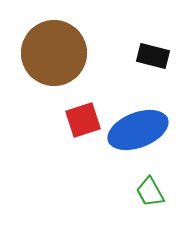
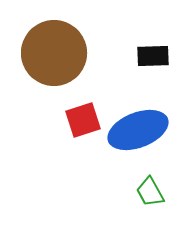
black rectangle: rotated 16 degrees counterclockwise
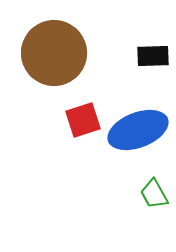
green trapezoid: moved 4 px right, 2 px down
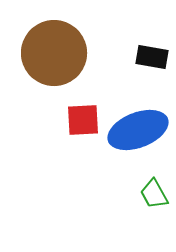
black rectangle: moved 1 px left, 1 px down; rotated 12 degrees clockwise
red square: rotated 15 degrees clockwise
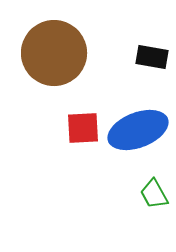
red square: moved 8 px down
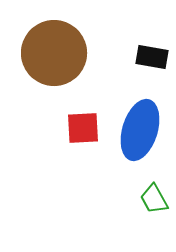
blue ellipse: moved 2 px right; rotated 52 degrees counterclockwise
green trapezoid: moved 5 px down
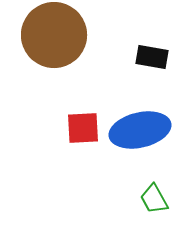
brown circle: moved 18 px up
blue ellipse: rotated 60 degrees clockwise
